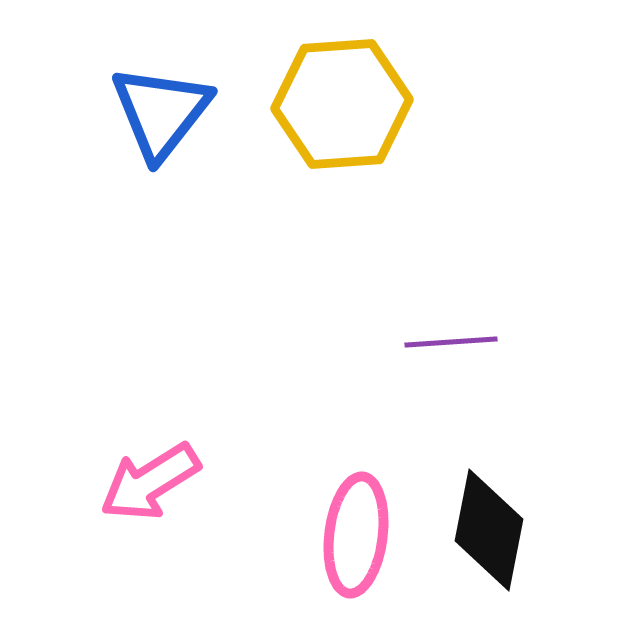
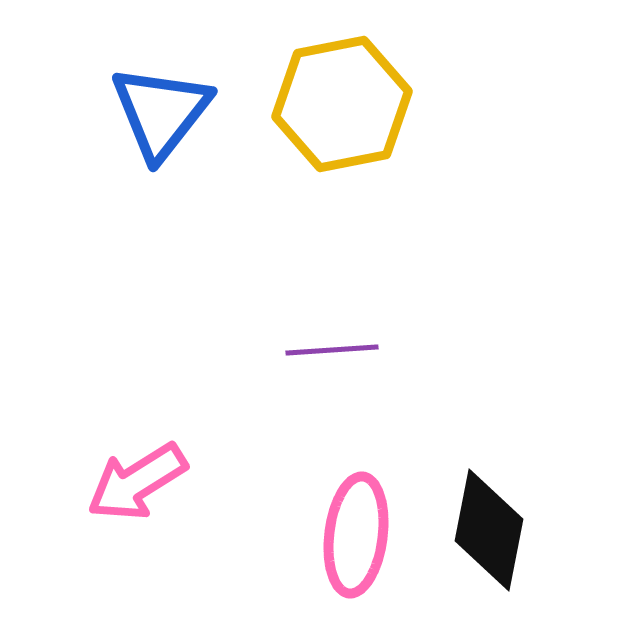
yellow hexagon: rotated 7 degrees counterclockwise
purple line: moved 119 px left, 8 px down
pink arrow: moved 13 px left
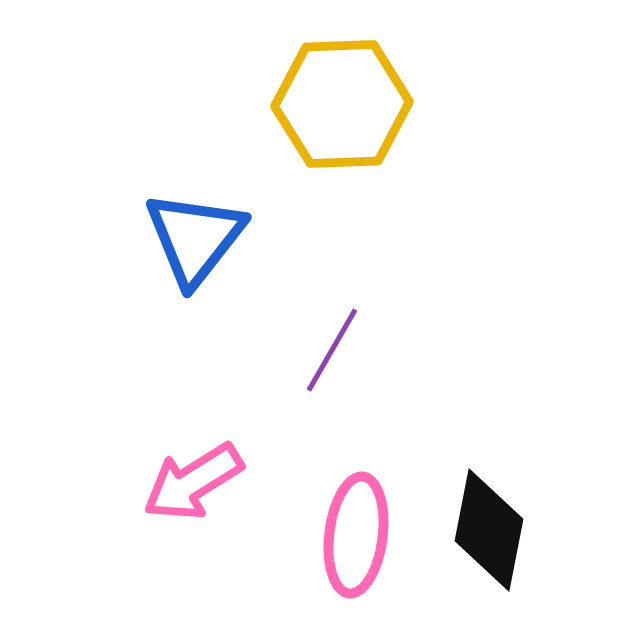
yellow hexagon: rotated 9 degrees clockwise
blue triangle: moved 34 px right, 126 px down
purple line: rotated 56 degrees counterclockwise
pink arrow: moved 56 px right
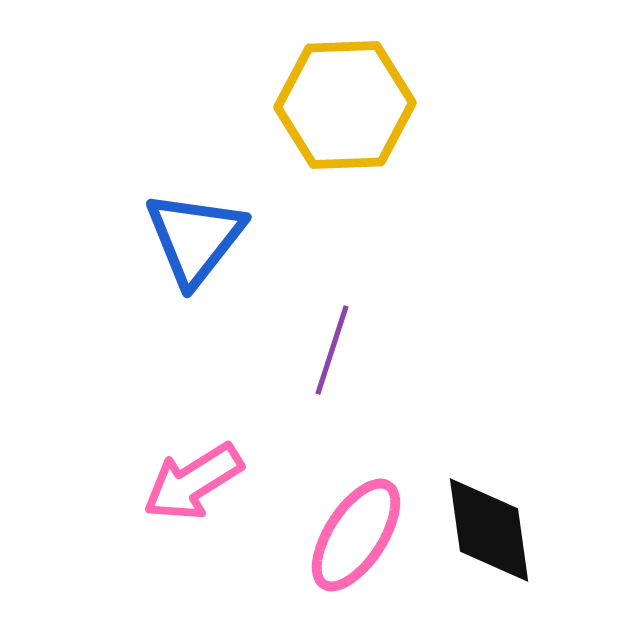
yellow hexagon: moved 3 px right, 1 px down
purple line: rotated 12 degrees counterclockwise
black diamond: rotated 19 degrees counterclockwise
pink ellipse: rotated 26 degrees clockwise
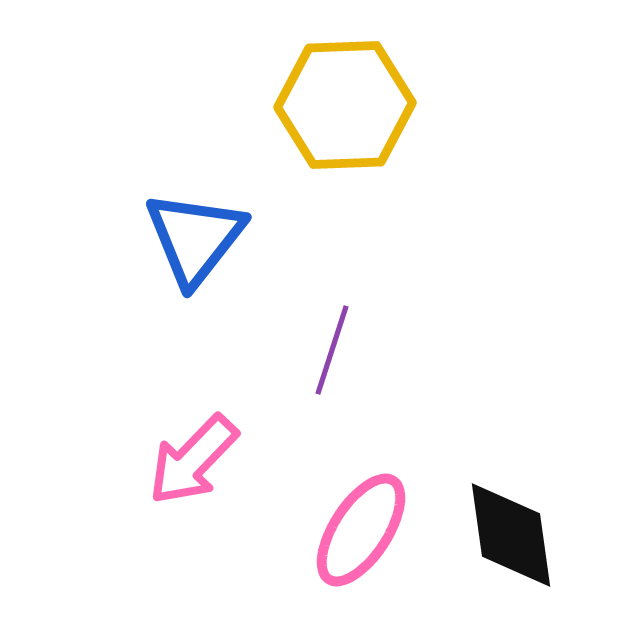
pink arrow: moved 22 px up; rotated 14 degrees counterclockwise
black diamond: moved 22 px right, 5 px down
pink ellipse: moved 5 px right, 5 px up
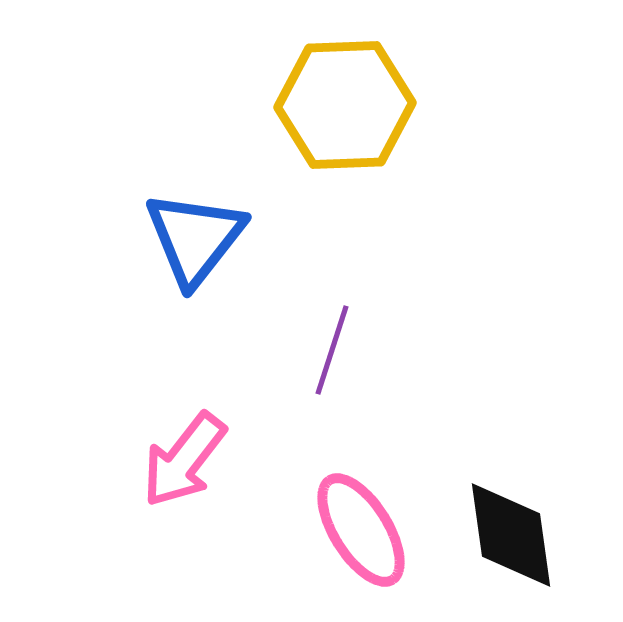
pink arrow: moved 9 px left; rotated 6 degrees counterclockwise
pink ellipse: rotated 65 degrees counterclockwise
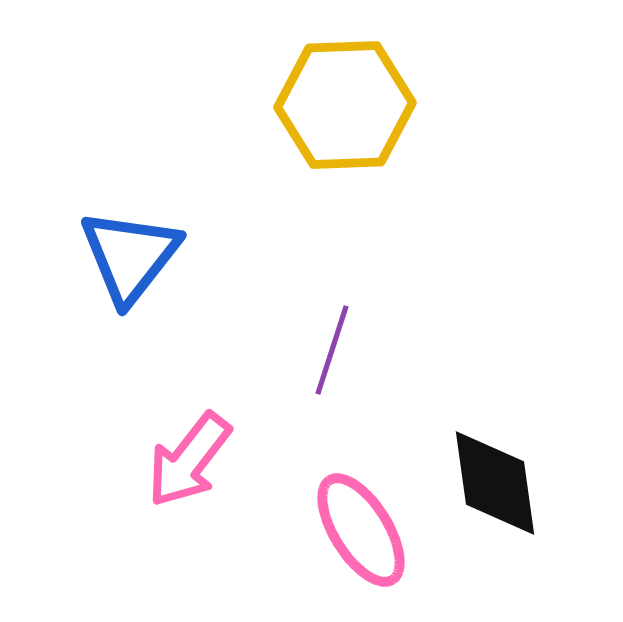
blue triangle: moved 65 px left, 18 px down
pink arrow: moved 5 px right
black diamond: moved 16 px left, 52 px up
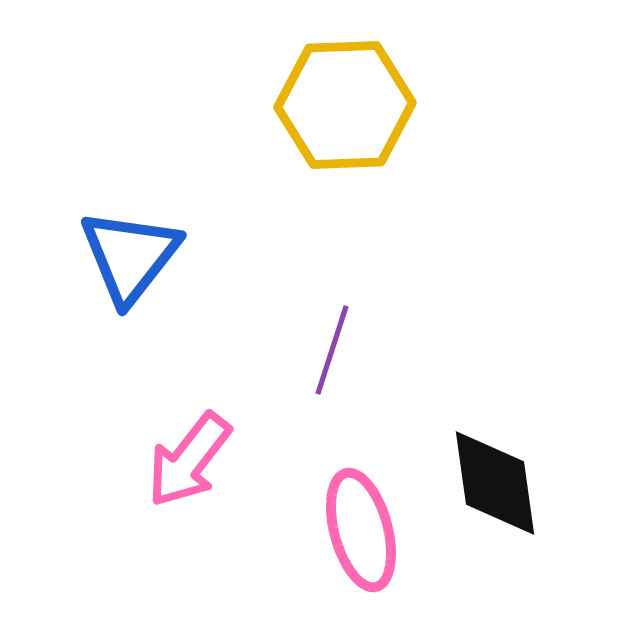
pink ellipse: rotated 17 degrees clockwise
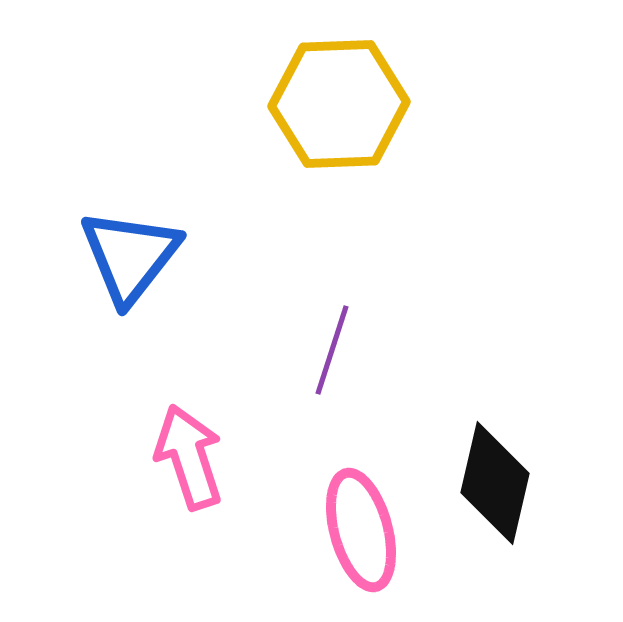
yellow hexagon: moved 6 px left, 1 px up
pink arrow: moved 3 px up; rotated 124 degrees clockwise
black diamond: rotated 21 degrees clockwise
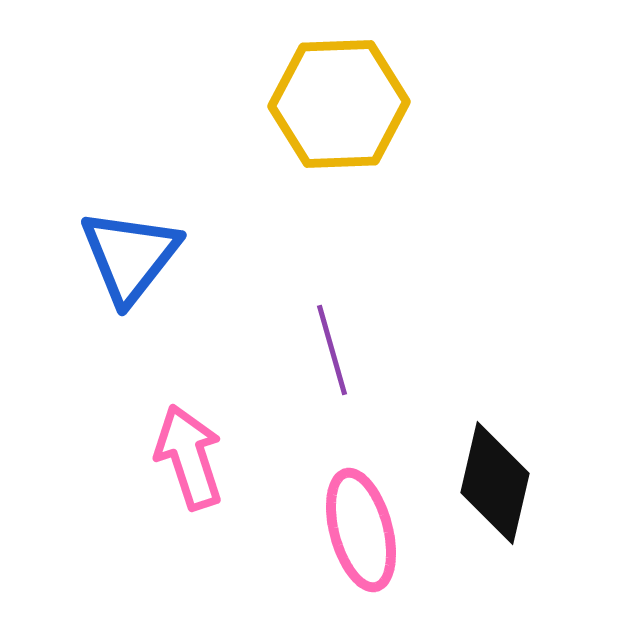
purple line: rotated 34 degrees counterclockwise
